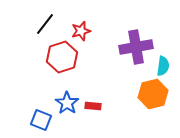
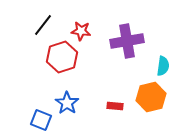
black line: moved 2 px left, 1 px down
red star: rotated 24 degrees clockwise
purple cross: moved 9 px left, 6 px up
orange hexagon: moved 2 px left, 3 px down
red rectangle: moved 22 px right
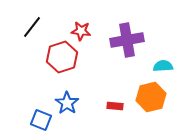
black line: moved 11 px left, 2 px down
purple cross: moved 1 px up
cyan semicircle: rotated 102 degrees counterclockwise
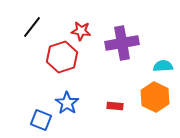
purple cross: moved 5 px left, 3 px down
orange hexagon: moved 4 px right; rotated 20 degrees counterclockwise
